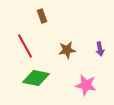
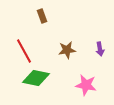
red line: moved 1 px left, 5 px down
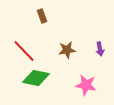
red line: rotated 15 degrees counterclockwise
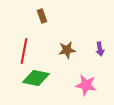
red line: rotated 55 degrees clockwise
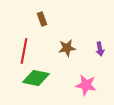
brown rectangle: moved 3 px down
brown star: moved 2 px up
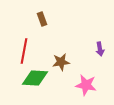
brown star: moved 6 px left, 14 px down
green diamond: moved 1 px left; rotated 8 degrees counterclockwise
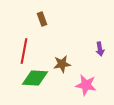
brown star: moved 1 px right, 2 px down
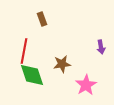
purple arrow: moved 1 px right, 2 px up
green diamond: moved 3 px left, 3 px up; rotated 68 degrees clockwise
pink star: rotated 30 degrees clockwise
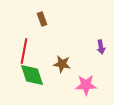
brown star: rotated 18 degrees clockwise
pink star: rotated 30 degrees clockwise
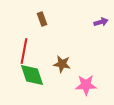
purple arrow: moved 25 px up; rotated 96 degrees counterclockwise
